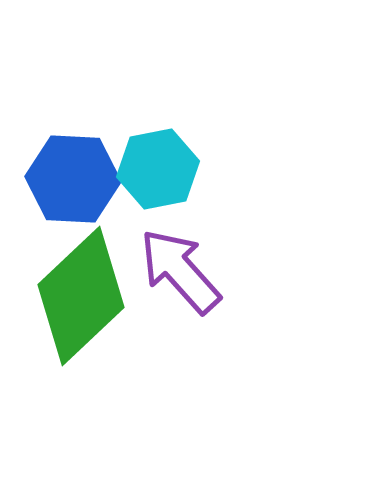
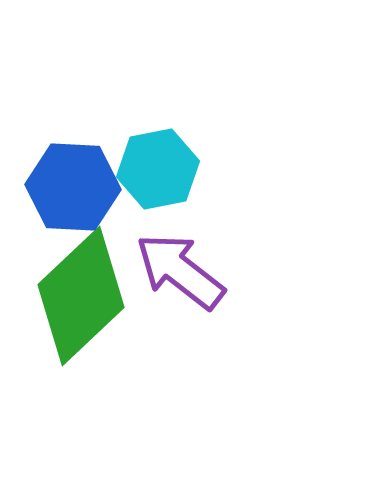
blue hexagon: moved 8 px down
purple arrow: rotated 10 degrees counterclockwise
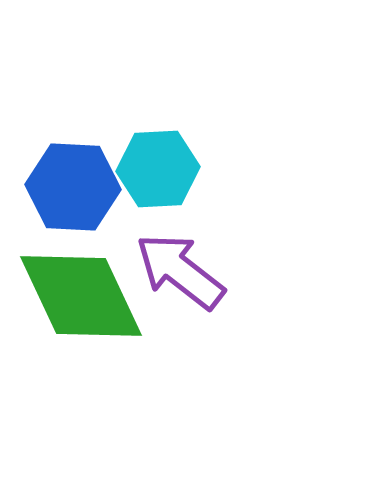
cyan hexagon: rotated 8 degrees clockwise
green diamond: rotated 72 degrees counterclockwise
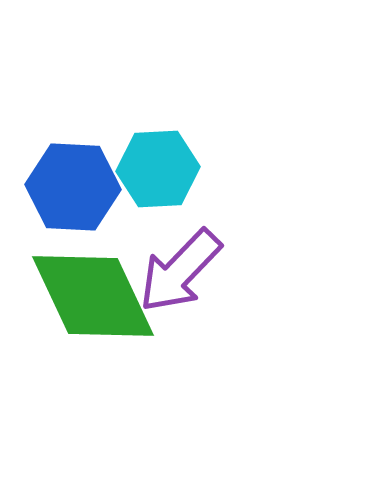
purple arrow: rotated 84 degrees counterclockwise
green diamond: moved 12 px right
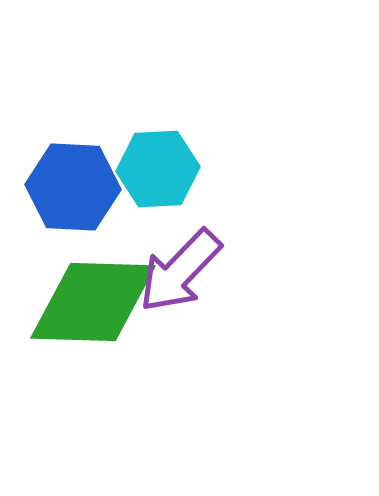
green diamond: moved 6 px down; rotated 63 degrees counterclockwise
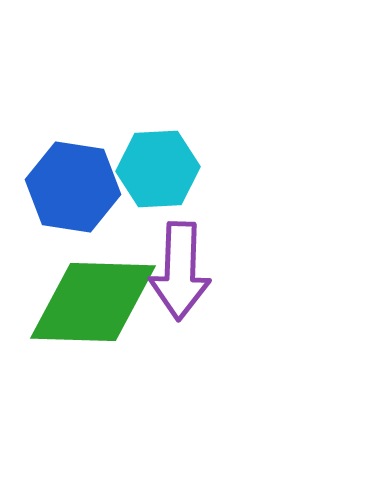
blue hexagon: rotated 6 degrees clockwise
purple arrow: rotated 42 degrees counterclockwise
